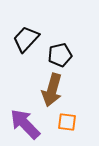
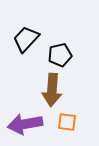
brown arrow: rotated 12 degrees counterclockwise
purple arrow: rotated 56 degrees counterclockwise
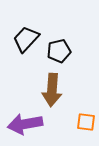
black pentagon: moved 1 px left, 4 px up
orange square: moved 19 px right
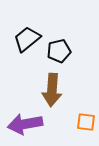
black trapezoid: moved 1 px right; rotated 8 degrees clockwise
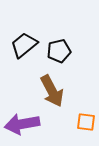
black trapezoid: moved 3 px left, 6 px down
brown arrow: moved 1 px down; rotated 32 degrees counterclockwise
purple arrow: moved 3 px left
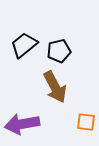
brown arrow: moved 3 px right, 4 px up
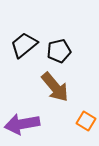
brown arrow: rotated 12 degrees counterclockwise
orange square: moved 1 px up; rotated 24 degrees clockwise
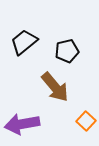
black trapezoid: moved 3 px up
black pentagon: moved 8 px right
orange square: rotated 12 degrees clockwise
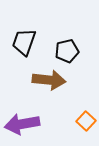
black trapezoid: rotated 32 degrees counterclockwise
brown arrow: moved 6 px left, 7 px up; rotated 44 degrees counterclockwise
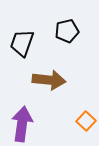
black trapezoid: moved 2 px left, 1 px down
black pentagon: moved 20 px up
purple arrow: rotated 108 degrees clockwise
